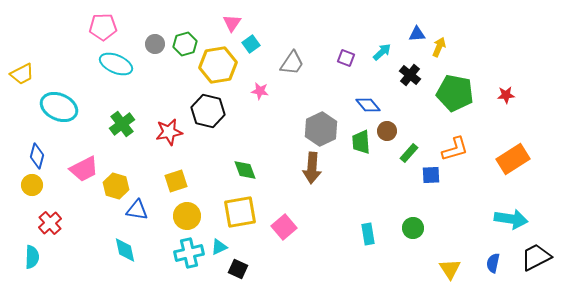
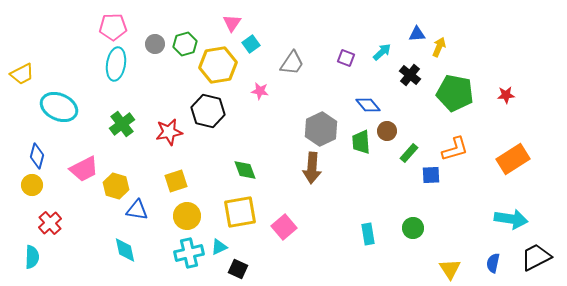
pink pentagon at (103, 27): moved 10 px right
cyan ellipse at (116, 64): rotated 76 degrees clockwise
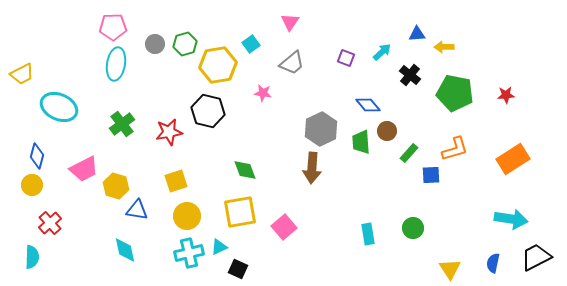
pink triangle at (232, 23): moved 58 px right, 1 px up
yellow arrow at (439, 47): moved 5 px right; rotated 114 degrees counterclockwise
gray trapezoid at (292, 63): rotated 16 degrees clockwise
pink star at (260, 91): moved 3 px right, 2 px down
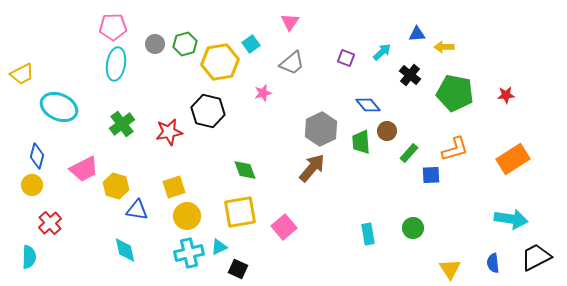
yellow hexagon at (218, 65): moved 2 px right, 3 px up
pink star at (263, 93): rotated 24 degrees counterclockwise
brown arrow at (312, 168): rotated 144 degrees counterclockwise
yellow square at (176, 181): moved 2 px left, 6 px down
cyan semicircle at (32, 257): moved 3 px left
blue semicircle at (493, 263): rotated 18 degrees counterclockwise
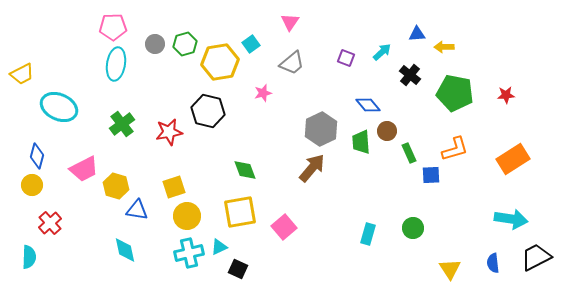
green rectangle at (409, 153): rotated 66 degrees counterclockwise
cyan rectangle at (368, 234): rotated 25 degrees clockwise
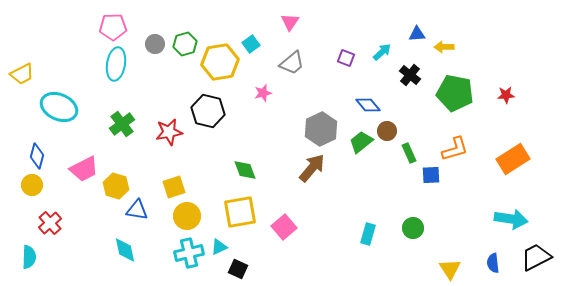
green trapezoid at (361, 142): rotated 55 degrees clockwise
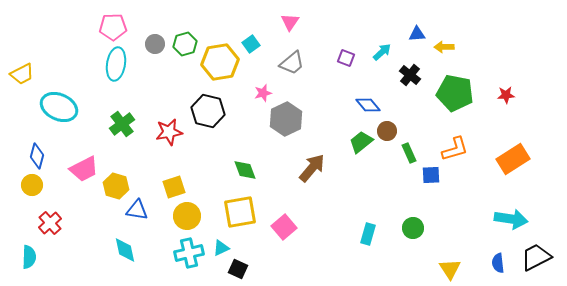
gray hexagon at (321, 129): moved 35 px left, 10 px up
cyan triangle at (219, 247): moved 2 px right, 1 px down
blue semicircle at (493, 263): moved 5 px right
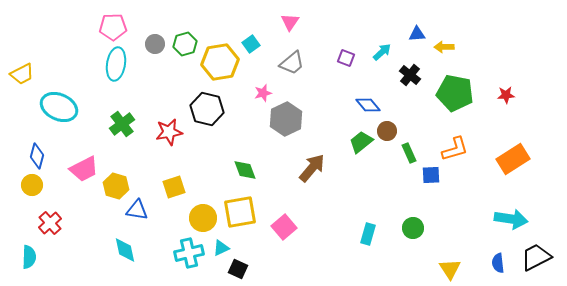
black hexagon at (208, 111): moved 1 px left, 2 px up
yellow circle at (187, 216): moved 16 px right, 2 px down
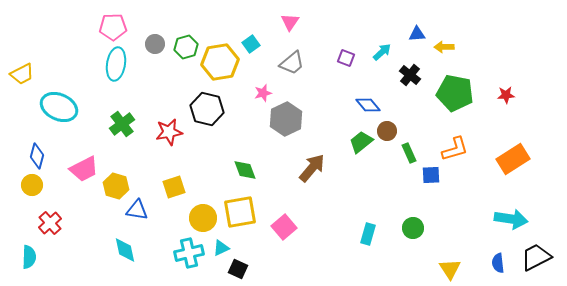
green hexagon at (185, 44): moved 1 px right, 3 px down
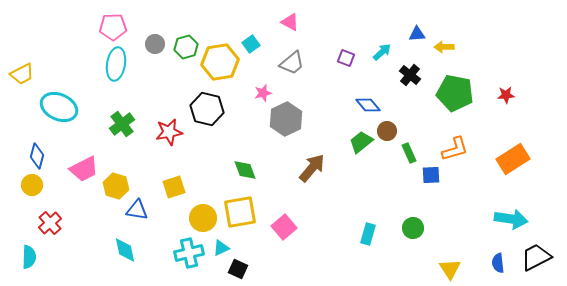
pink triangle at (290, 22): rotated 36 degrees counterclockwise
